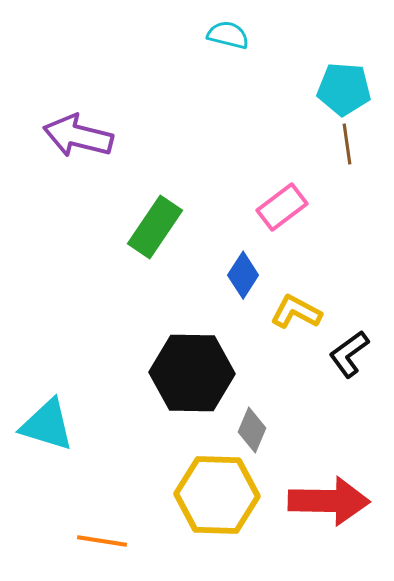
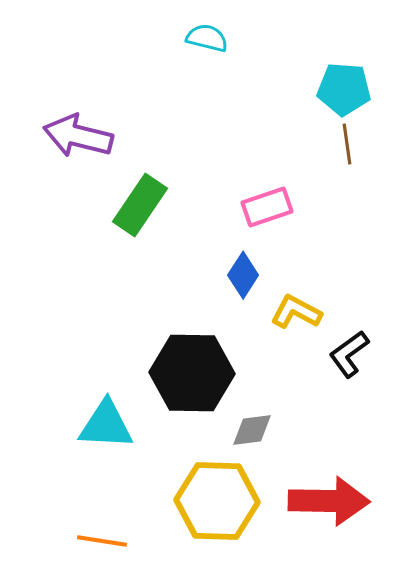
cyan semicircle: moved 21 px left, 3 px down
pink rectangle: moved 15 px left; rotated 18 degrees clockwise
green rectangle: moved 15 px left, 22 px up
cyan triangle: moved 59 px right; rotated 14 degrees counterclockwise
gray diamond: rotated 60 degrees clockwise
yellow hexagon: moved 6 px down
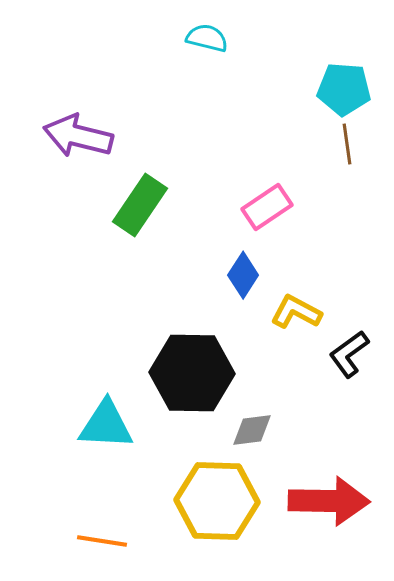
pink rectangle: rotated 15 degrees counterclockwise
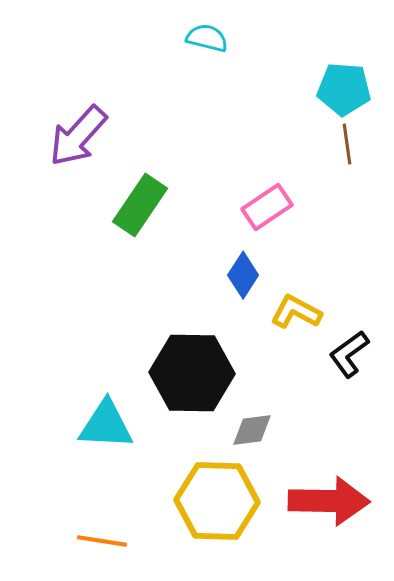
purple arrow: rotated 62 degrees counterclockwise
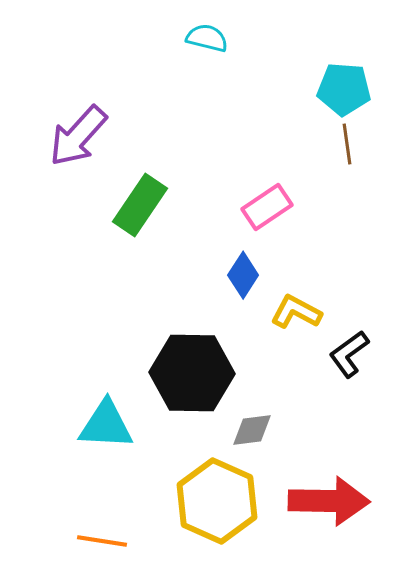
yellow hexagon: rotated 22 degrees clockwise
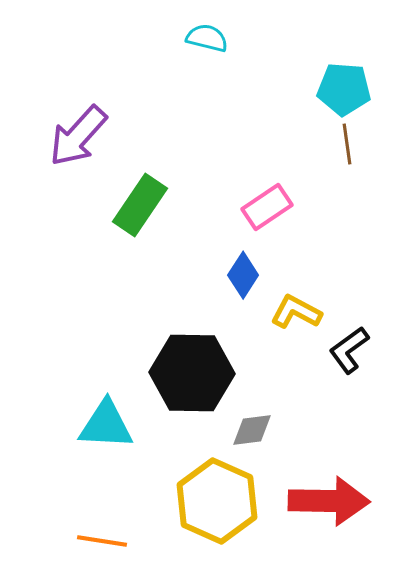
black L-shape: moved 4 px up
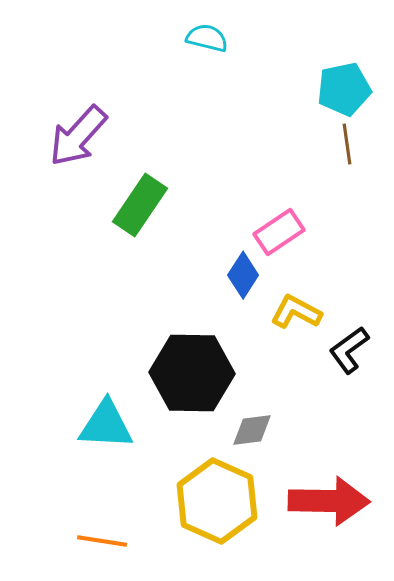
cyan pentagon: rotated 16 degrees counterclockwise
pink rectangle: moved 12 px right, 25 px down
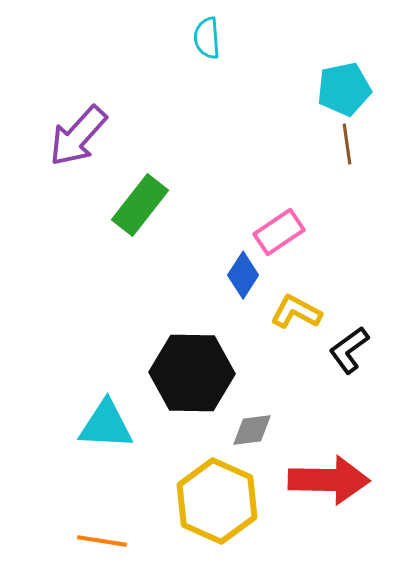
cyan semicircle: rotated 108 degrees counterclockwise
green rectangle: rotated 4 degrees clockwise
red arrow: moved 21 px up
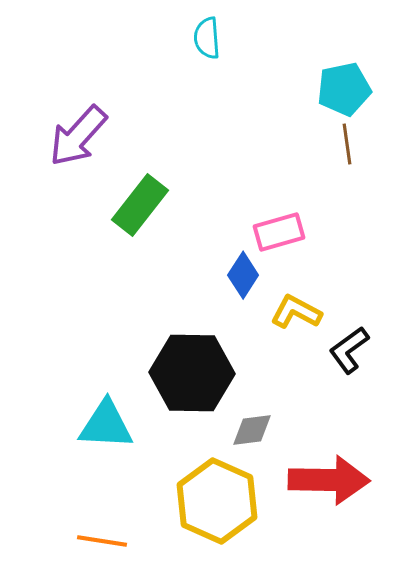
pink rectangle: rotated 18 degrees clockwise
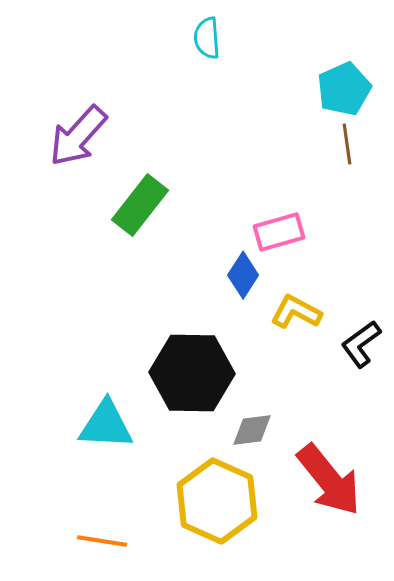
cyan pentagon: rotated 12 degrees counterclockwise
black L-shape: moved 12 px right, 6 px up
red arrow: rotated 50 degrees clockwise
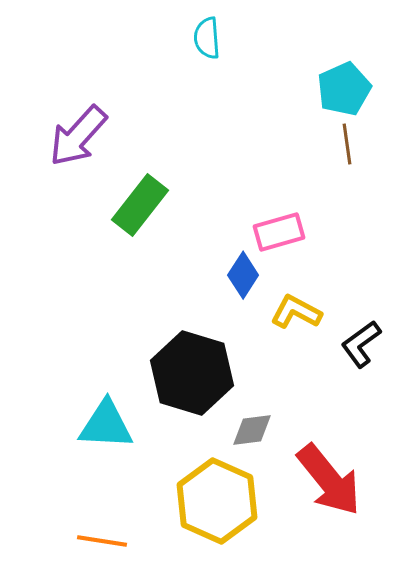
black hexagon: rotated 16 degrees clockwise
